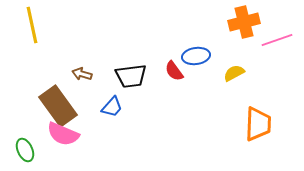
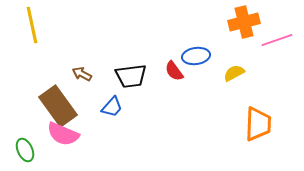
brown arrow: rotated 12 degrees clockwise
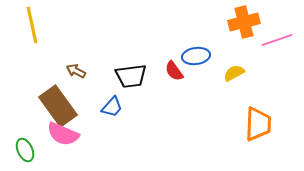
brown arrow: moved 6 px left, 3 px up
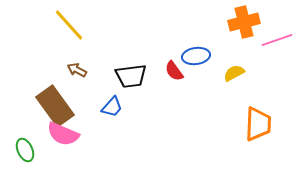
yellow line: moved 37 px right; rotated 30 degrees counterclockwise
brown arrow: moved 1 px right, 1 px up
brown rectangle: moved 3 px left
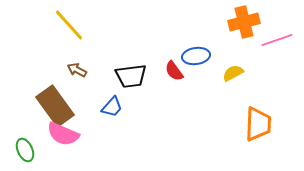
yellow semicircle: moved 1 px left
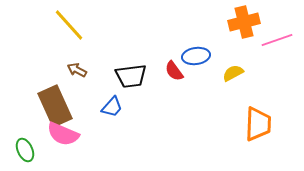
brown rectangle: rotated 12 degrees clockwise
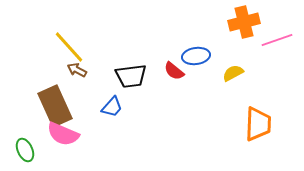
yellow line: moved 22 px down
red semicircle: rotated 15 degrees counterclockwise
